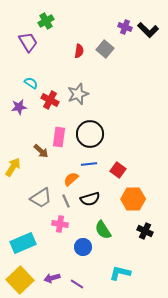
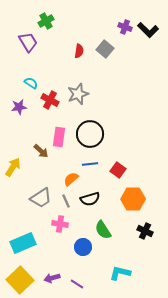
blue line: moved 1 px right
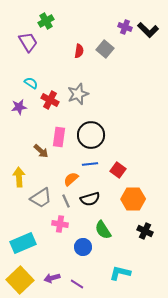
black circle: moved 1 px right, 1 px down
yellow arrow: moved 6 px right, 10 px down; rotated 36 degrees counterclockwise
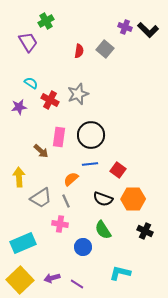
black semicircle: moved 13 px right; rotated 36 degrees clockwise
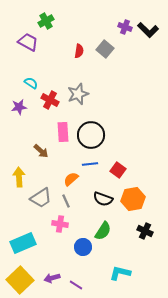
purple trapezoid: rotated 30 degrees counterclockwise
pink rectangle: moved 4 px right, 5 px up; rotated 12 degrees counterclockwise
orange hexagon: rotated 10 degrees counterclockwise
green semicircle: moved 1 px down; rotated 114 degrees counterclockwise
purple line: moved 1 px left, 1 px down
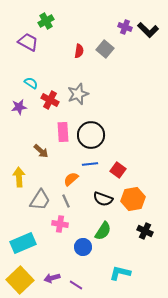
gray trapezoid: moved 1 px left, 2 px down; rotated 25 degrees counterclockwise
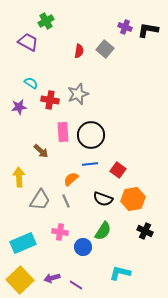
black L-shape: rotated 145 degrees clockwise
red cross: rotated 18 degrees counterclockwise
pink cross: moved 8 px down
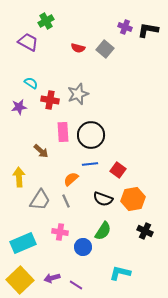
red semicircle: moved 1 px left, 3 px up; rotated 96 degrees clockwise
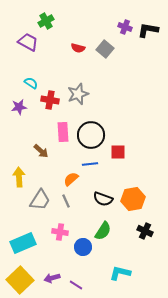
red square: moved 18 px up; rotated 35 degrees counterclockwise
